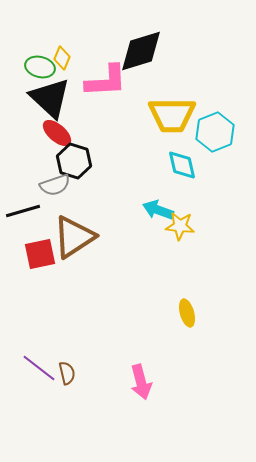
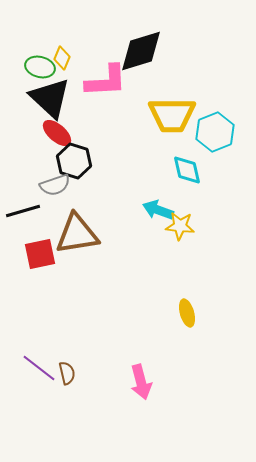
cyan diamond: moved 5 px right, 5 px down
brown triangle: moved 3 px right, 3 px up; rotated 24 degrees clockwise
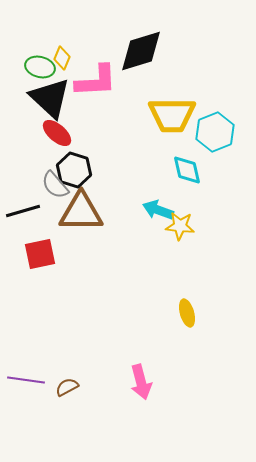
pink L-shape: moved 10 px left
black hexagon: moved 9 px down
gray semicircle: rotated 68 degrees clockwise
brown triangle: moved 4 px right, 22 px up; rotated 9 degrees clockwise
purple line: moved 13 px left, 12 px down; rotated 30 degrees counterclockwise
brown semicircle: moved 14 px down; rotated 105 degrees counterclockwise
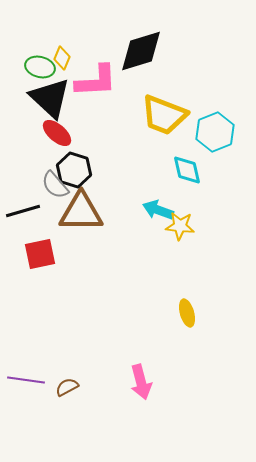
yellow trapezoid: moved 8 px left; rotated 21 degrees clockwise
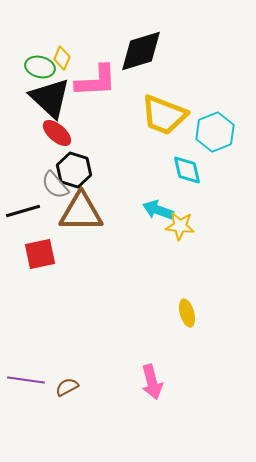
pink arrow: moved 11 px right
